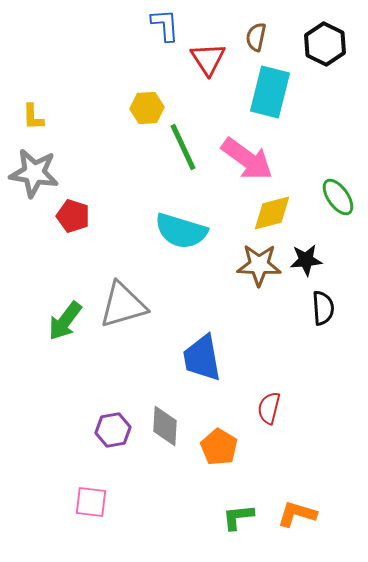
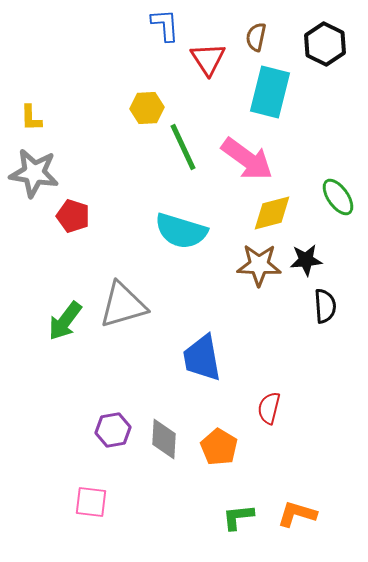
yellow L-shape: moved 2 px left, 1 px down
black semicircle: moved 2 px right, 2 px up
gray diamond: moved 1 px left, 13 px down
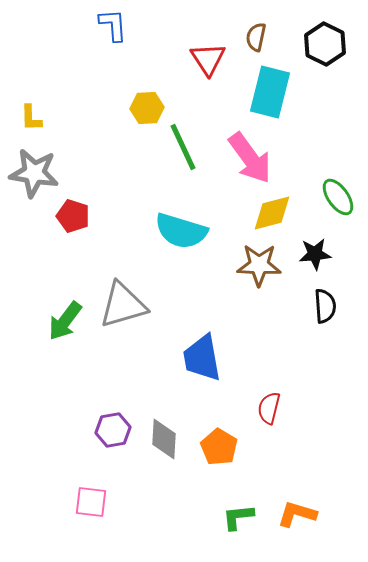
blue L-shape: moved 52 px left
pink arrow: moved 3 px right, 1 px up; rotated 18 degrees clockwise
black star: moved 9 px right, 6 px up
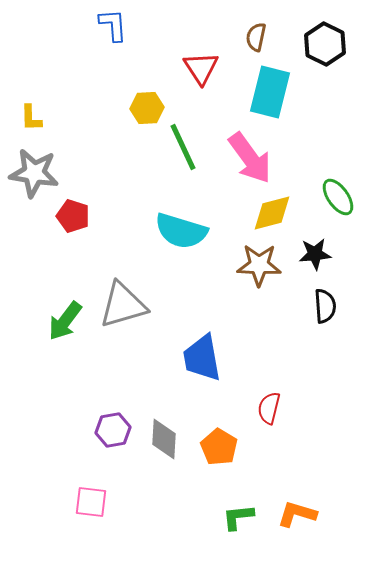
red triangle: moved 7 px left, 9 px down
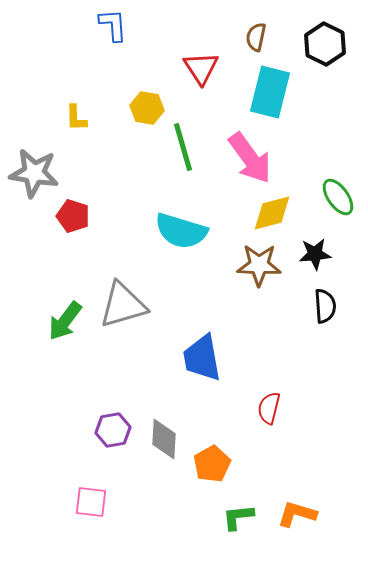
yellow hexagon: rotated 12 degrees clockwise
yellow L-shape: moved 45 px right
green line: rotated 9 degrees clockwise
orange pentagon: moved 7 px left, 17 px down; rotated 12 degrees clockwise
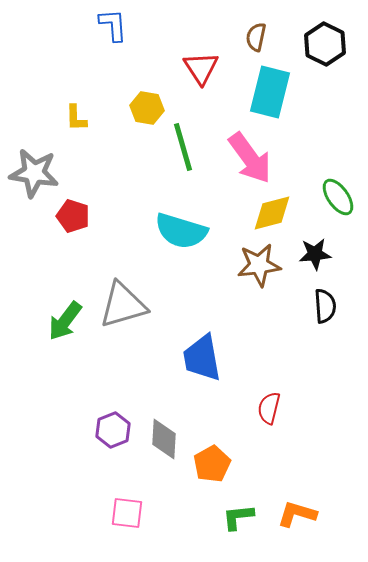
brown star: rotated 9 degrees counterclockwise
purple hexagon: rotated 12 degrees counterclockwise
pink square: moved 36 px right, 11 px down
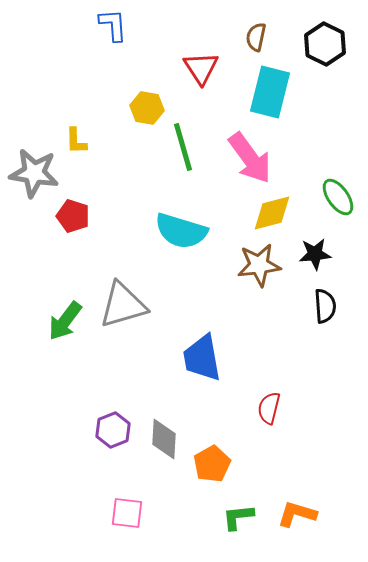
yellow L-shape: moved 23 px down
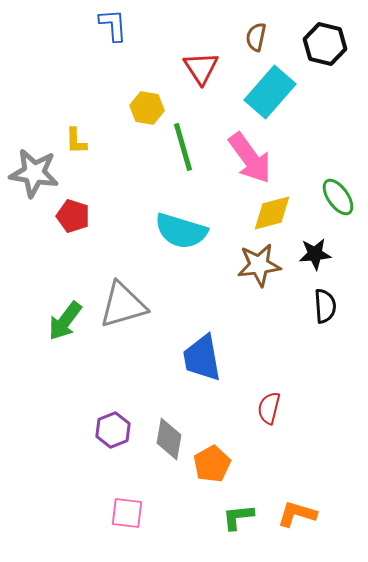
black hexagon: rotated 12 degrees counterclockwise
cyan rectangle: rotated 27 degrees clockwise
gray diamond: moved 5 px right; rotated 6 degrees clockwise
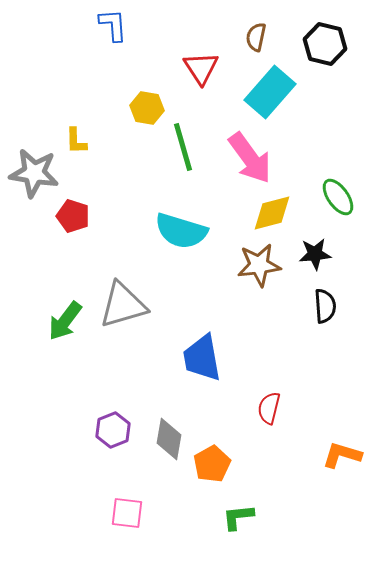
orange L-shape: moved 45 px right, 59 px up
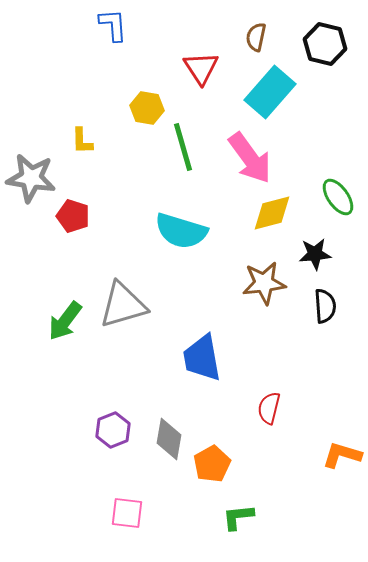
yellow L-shape: moved 6 px right
gray star: moved 3 px left, 5 px down
brown star: moved 5 px right, 18 px down
